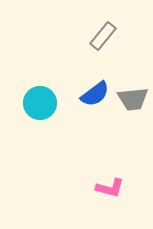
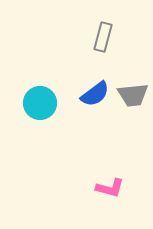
gray rectangle: moved 1 px down; rotated 24 degrees counterclockwise
gray trapezoid: moved 4 px up
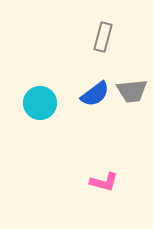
gray trapezoid: moved 1 px left, 4 px up
pink L-shape: moved 6 px left, 6 px up
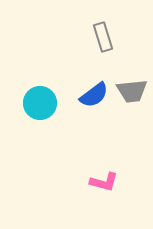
gray rectangle: rotated 32 degrees counterclockwise
blue semicircle: moved 1 px left, 1 px down
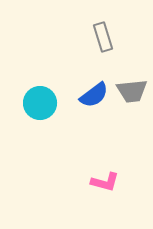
pink L-shape: moved 1 px right
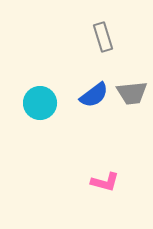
gray trapezoid: moved 2 px down
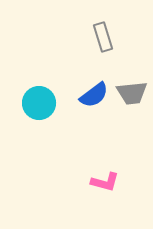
cyan circle: moved 1 px left
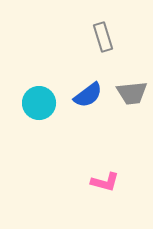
blue semicircle: moved 6 px left
